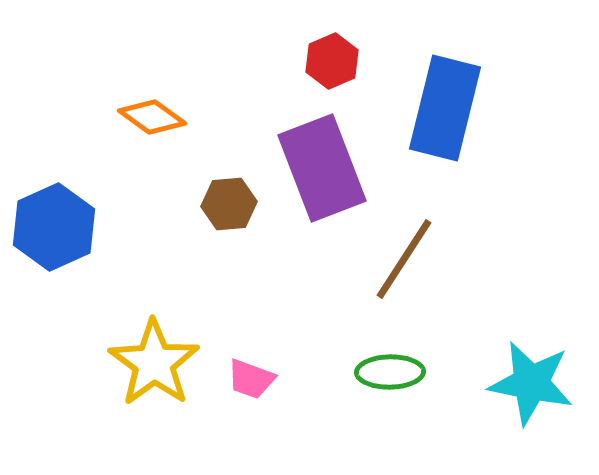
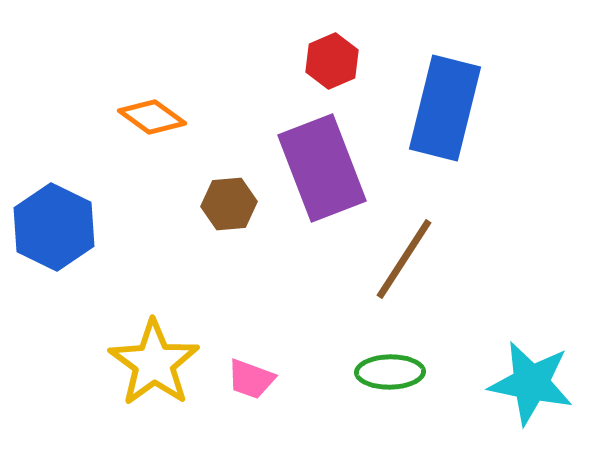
blue hexagon: rotated 10 degrees counterclockwise
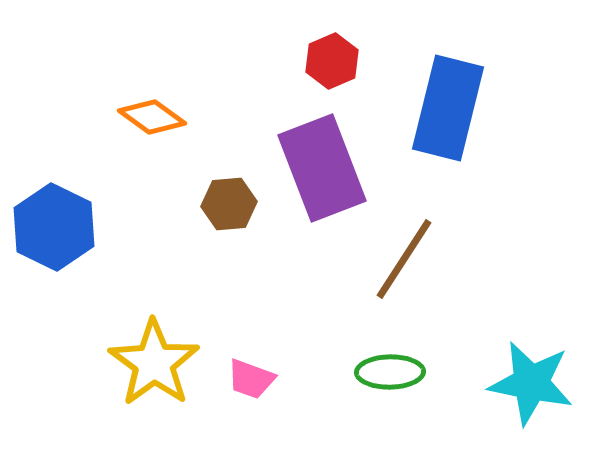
blue rectangle: moved 3 px right
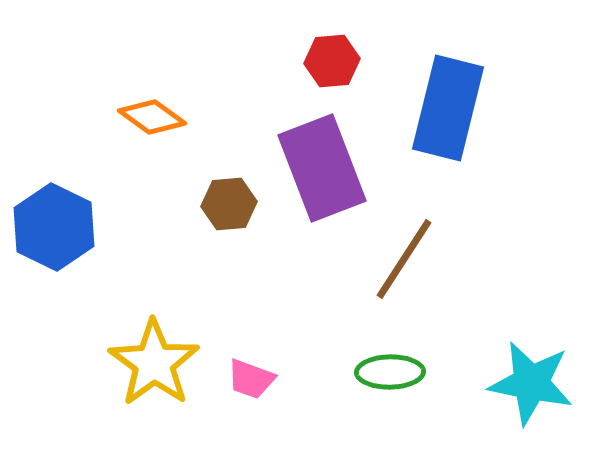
red hexagon: rotated 18 degrees clockwise
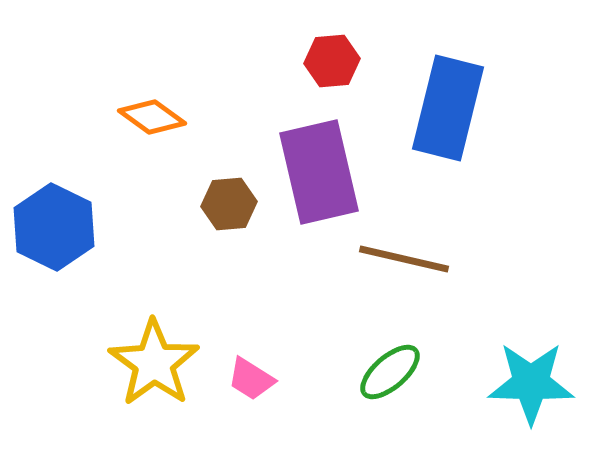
purple rectangle: moved 3 px left, 4 px down; rotated 8 degrees clockwise
brown line: rotated 70 degrees clockwise
green ellipse: rotated 40 degrees counterclockwise
pink trapezoid: rotated 12 degrees clockwise
cyan star: rotated 10 degrees counterclockwise
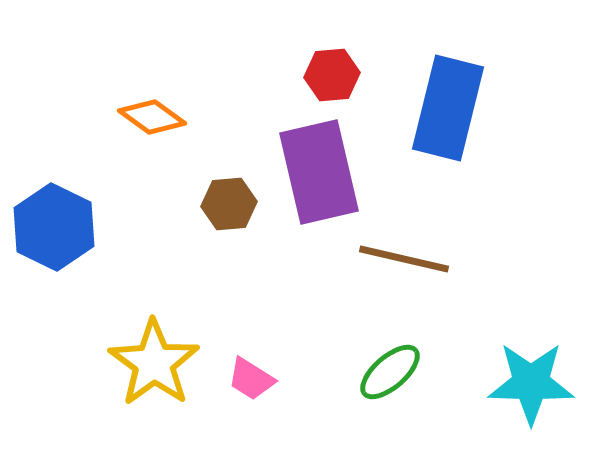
red hexagon: moved 14 px down
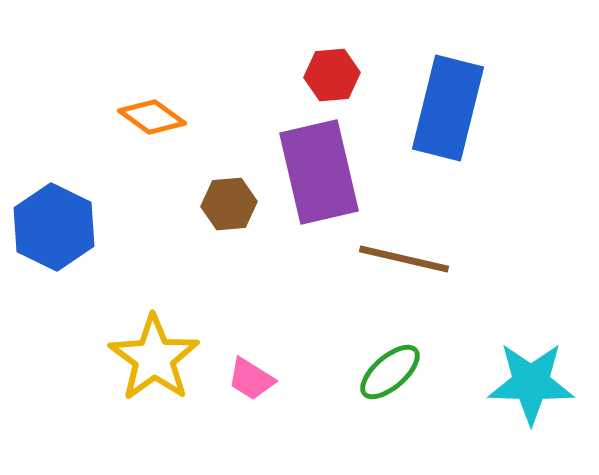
yellow star: moved 5 px up
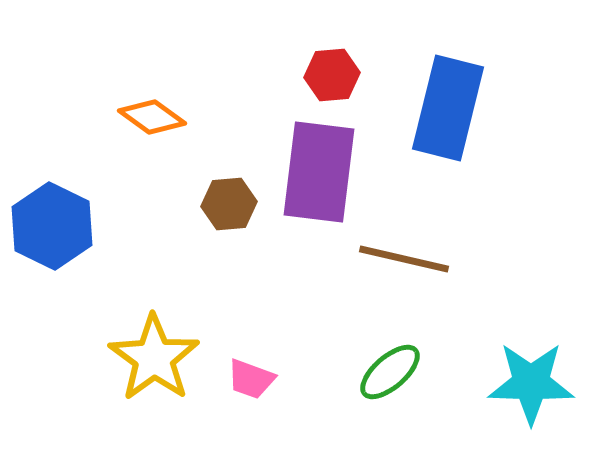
purple rectangle: rotated 20 degrees clockwise
blue hexagon: moved 2 px left, 1 px up
pink trapezoid: rotated 12 degrees counterclockwise
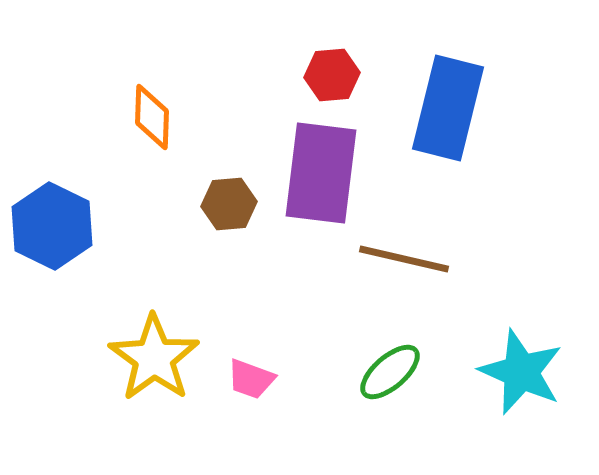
orange diamond: rotated 56 degrees clockwise
purple rectangle: moved 2 px right, 1 px down
cyan star: moved 10 px left, 11 px up; rotated 22 degrees clockwise
